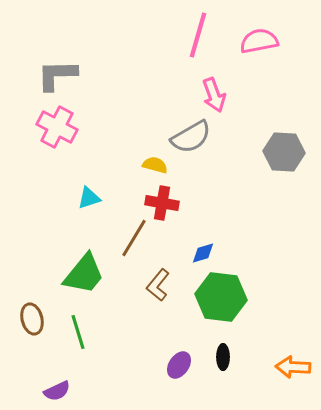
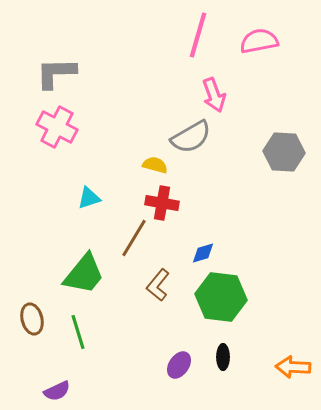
gray L-shape: moved 1 px left, 2 px up
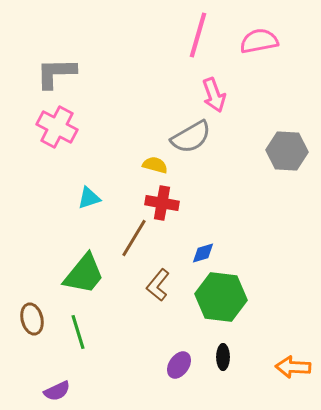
gray hexagon: moved 3 px right, 1 px up
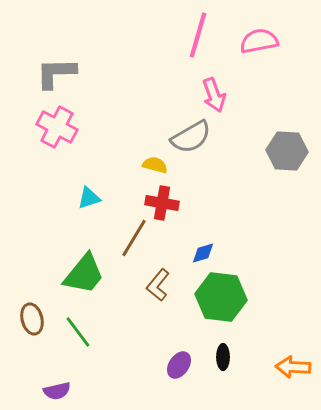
green line: rotated 20 degrees counterclockwise
purple semicircle: rotated 12 degrees clockwise
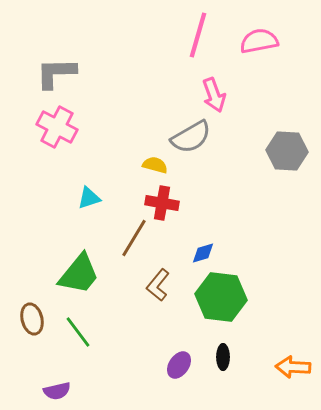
green trapezoid: moved 5 px left
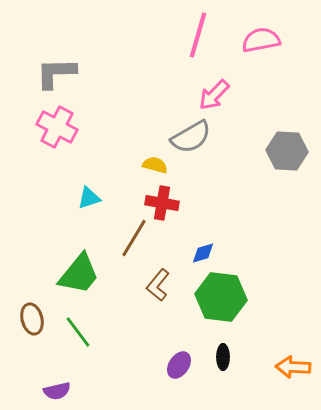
pink semicircle: moved 2 px right, 1 px up
pink arrow: rotated 64 degrees clockwise
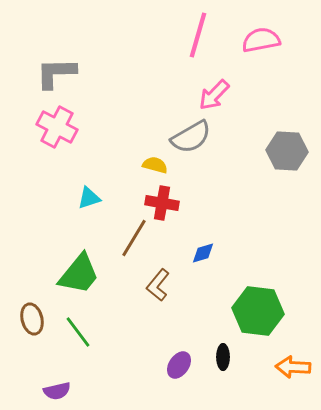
green hexagon: moved 37 px right, 14 px down
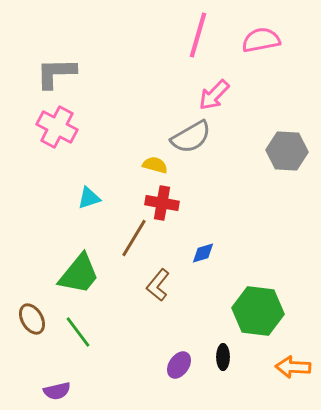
brown ellipse: rotated 16 degrees counterclockwise
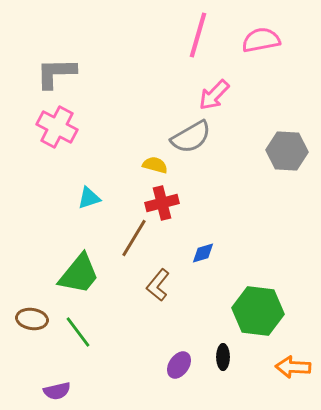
red cross: rotated 24 degrees counterclockwise
brown ellipse: rotated 52 degrees counterclockwise
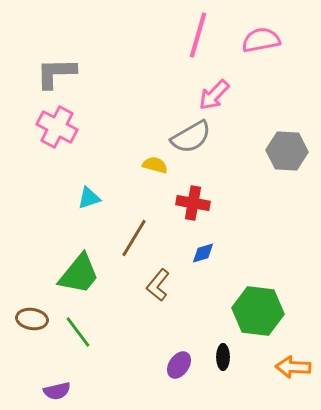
red cross: moved 31 px right; rotated 24 degrees clockwise
